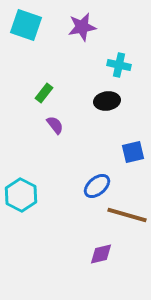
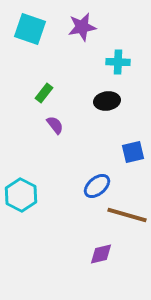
cyan square: moved 4 px right, 4 px down
cyan cross: moved 1 px left, 3 px up; rotated 10 degrees counterclockwise
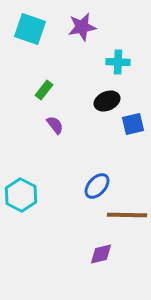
green rectangle: moved 3 px up
black ellipse: rotated 15 degrees counterclockwise
blue square: moved 28 px up
blue ellipse: rotated 8 degrees counterclockwise
brown line: rotated 15 degrees counterclockwise
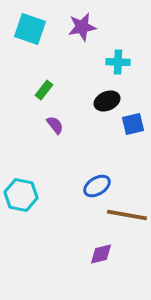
blue ellipse: rotated 16 degrees clockwise
cyan hexagon: rotated 16 degrees counterclockwise
brown line: rotated 9 degrees clockwise
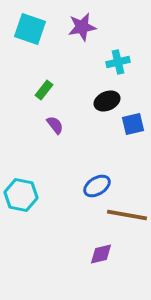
cyan cross: rotated 15 degrees counterclockwise
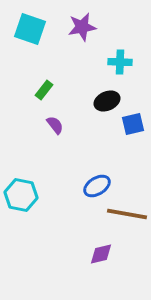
cyan cross: moved 2 px right; rotated 15 degrees clockwise
brown line: moved 1 px up
